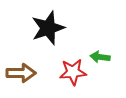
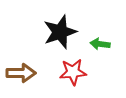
black star: moved 12 px right, 4 px down
green arrow: moved 13 px up
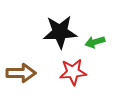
black star: rotated 16 degrees clockwise
green arrow: moved 5 px left, 2 px up; rotated 24 degrees counterclockwise
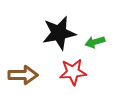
black star: moved 1 px left, 1 px down; rotated 8 degrees counterclockwise
brown arrow: moved 2 px right, 2 px down
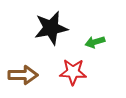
black star: moved 8 px left, 5 px up
red star: rotated 8 degrees clockwise
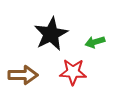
black star: moved 6 px down; rotated 16 degrees counterclockwise
